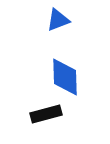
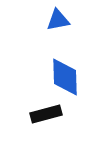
blue triangle: rotated 10 degrees clockwise
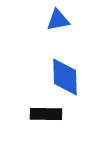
black rectangle: rotated 16 degrees clockwise
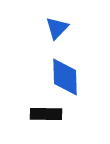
blue triangle: moved 1 px left, 8 px down; rotated 35 degrees counterclockwise
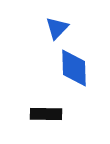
blue diamond: moved 9 px right, 9 px up
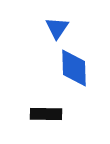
blue triangle: rotated 10 degrees counterclockwise
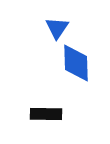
blue diamond: moved 2 px right, 5 px up
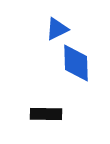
blue triangle: moved 1 px down; rotated 30 degrees clockwise
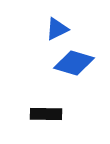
blue diamond: moved 2 px left; rotated 72 degrees counterclockwise
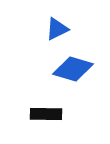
blue diamond: moved 1 px left, 6 px down
